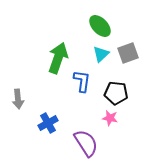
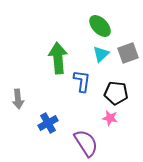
green arrow: rotated 24 degrees counterclockwise
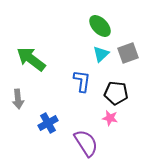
green arrow: moved 27 px left, 1 px down; rotated 48 degrees counterclockwise
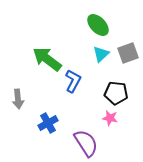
green ellipse: moved 2 px left, 1 px up
green arrow: moved 16 px right
blue L-shape: moved 9 px left; rotated 20 degrees clockwise
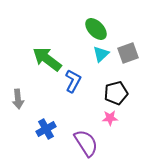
green ellipse: moved 2 px left, 4 px down
black pentagon: rotated 20 degrees counterclockwise
pink star: rotated 14 degrees counterclockwise
blue cross: moved 2 px left, 6 px down
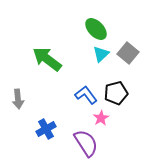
gray square: rotated 30 degrees counterclockwise
blue L-shape: moved 13 px right, 14 px down; rotated 65 degrees counterclockwise
pink star: moved 9 px left; rotated 28 degrees counterclockwise
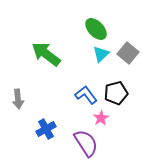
green arrow: moved 1 px left, 5 px up
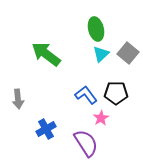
green ellipse: rotated 30 degrees clockwise
black pentagon: rotated 15 degrees clockwise
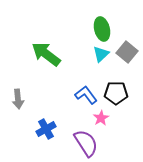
green ellipse: moved 6 px right
gray square: moved 1 px left, 1 px up
